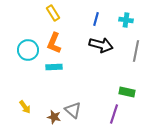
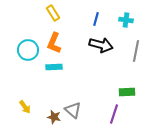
green rectangle: rotated 14 degrees counterclockwise
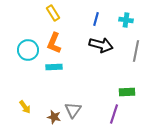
gray triangle: rotated 24 degrees clockwise
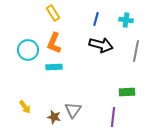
purple line: moved 1 px left, 3 px down; rotated 12 degrees counterclockwise
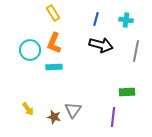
cyan circle: moved 2 px right
yellow arrow: moved 3 px right, 2 px down
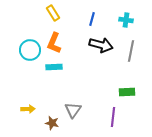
blue line: moved 4 px left
gray line: moved 5 px left
yellow arrow: rotated 56 degrees counterclockwise
brown star: moved 2 px left, 6 px down
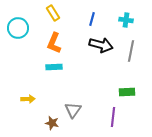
cyan circle: moved 12 px left, 22 px up
yellow arrow: moved 10 px up
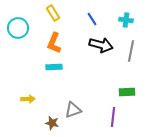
blue line: rotated 48 degrees counterclockwise
gray triangle: rotated 36 degrees clockwise
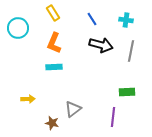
gray triangle: moved 1 px up; rotated 18 degrees counterclockwise
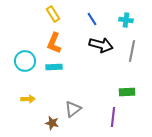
yellow rectangle: moved 1 px down
cyan circle: moved 7 px right, 33 px down
gray line: moved 1 px right
